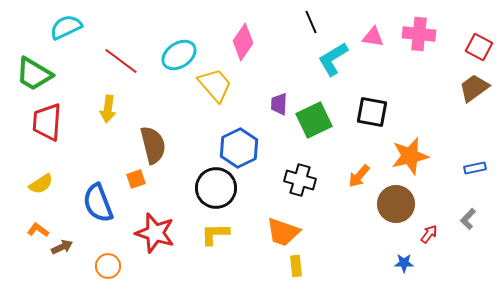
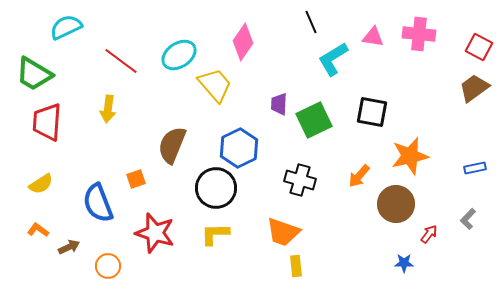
brown semicircle: moved 19 px right; rotated 144 degrees counterclockwise
brown arrow: moved 7 px right
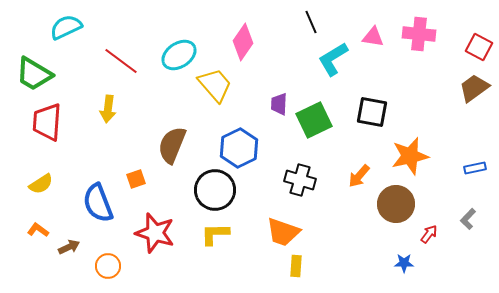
black circle: moved 1 px left, 2 px down
yellow rectangle: rotated 10 degrees clockwise
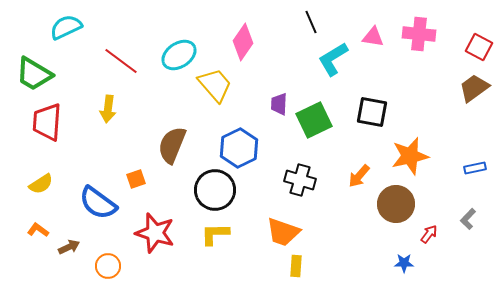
blue semicircle: rotated 33 degrees counterclockwise
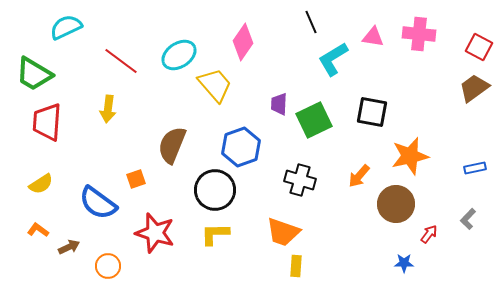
blue hexagon: moved 2 px right, 1 px up; rotated 6 degrees clockwise
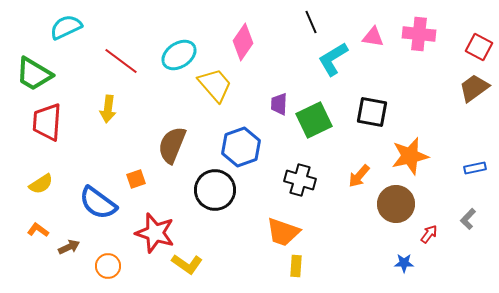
yellow L-shape: moved 28 px left, 30 px down; rotated 144 degrees counterclockwise
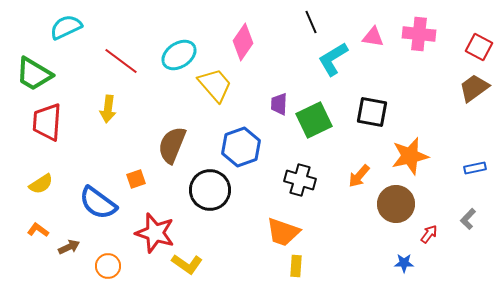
black circle: moved 5 px left
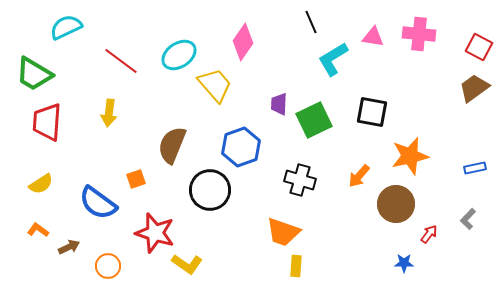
yellow arrow: moved 1 px right, 4 px down
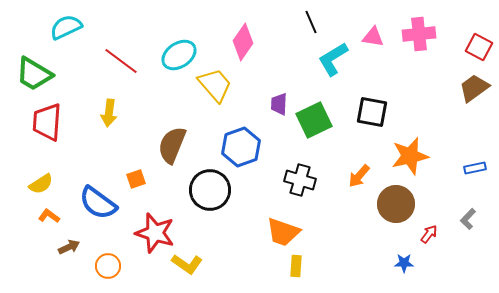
pink cross: rotated 12 degrees counterclockwise
orange L-shape: moved 11 px right, 14 px up
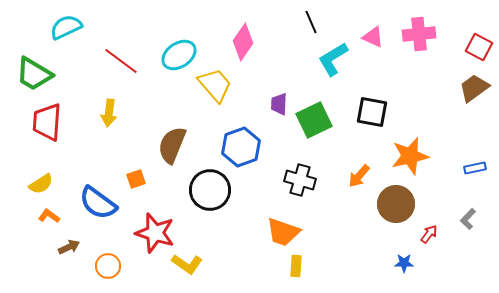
pink triangle: rotated 15 degrees clockwise
